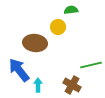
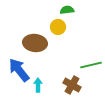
green semicircle: moved 4 px left
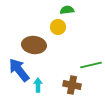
brown ellipse: moved 1 px left, 2 px down
brown cross: rotated 18 degrees counterclockwise
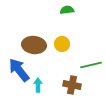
yellow circle: moved 4 px right, 17 px down
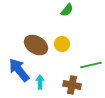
green semicircle: rotated 136 degrees clockwise
brown ellipse: moved 2 px right; rotated 25 degrees clockwise
cyan arrow: moved 2 px right, 3 px up
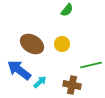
brown ellipse: moved 4 px left, 1 px up
blue arrow: rotated 15 degrees counterclockwise
cyan arrow: rotated 48 degrees clockwise
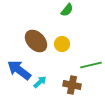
brown ellipse: moved 4 px right, 3 px up; rotated 15 degrees clockwise
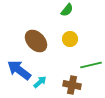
yellow circle: moved 8 px right, 5 px up
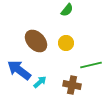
yellow circle: moved 4 px left, 4 px down
